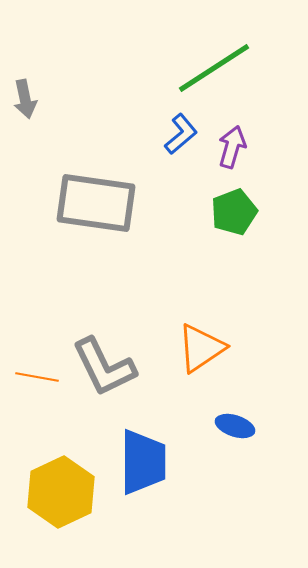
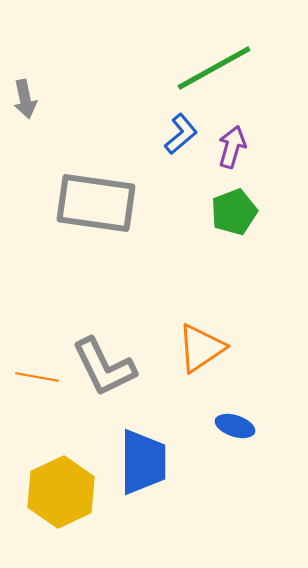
green line: rotated 4 degrees clockwise
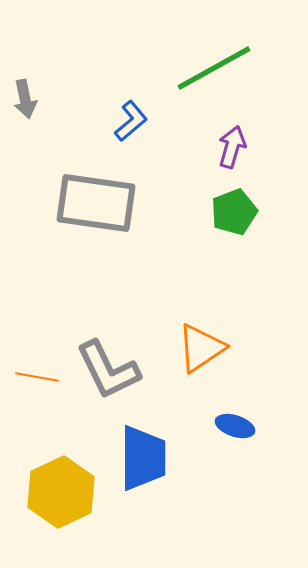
blue L-shape: moved 50 px left, 13 px up
gray L-shape: moved 4 px right, 3 px down
blue trapezoid: moved 4 px up
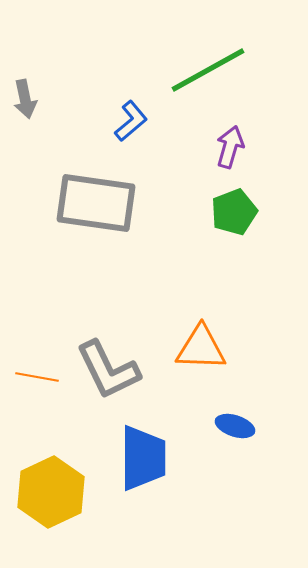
green line: moved 6 px left, 2 px down
purple arrow: moved 2 px left
orange triangle: rotated 36 degrees clockwise
yellow hexagon: moved 10 px left
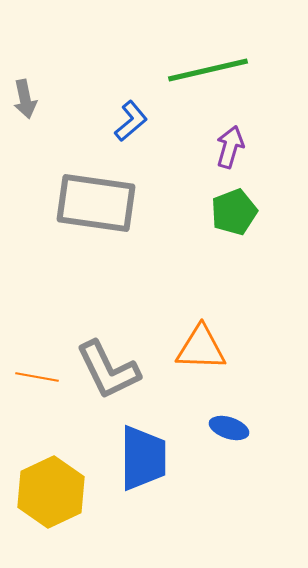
green line: rotated 16 degrees clockwise
blue ellipse: moved 6 px left, 2 px down
